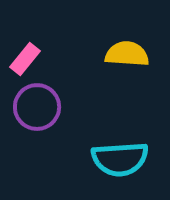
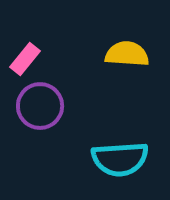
purple circle: moved 3 px right, 1 px up
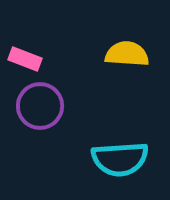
pink rectangle: rotated 72 degrees clockwise
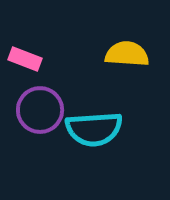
purple circle: moved 4 px down
cyan semicircle: moved 26 px left, 30 px up
